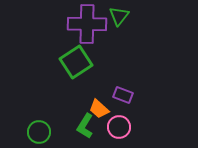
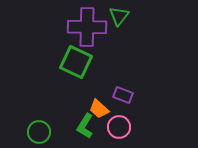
purple cross: moved 3 px down
green square: rotated 32 degrees counterclockwise
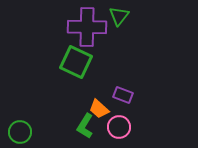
green circle: moved 19 px left
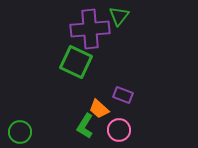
purple cross: moved 3 px right, 2 px down; rotated 6 degrees counterclockwise
pink circle: moved 3 px down
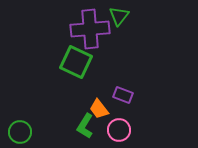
orange trapezoid: rotated 10 degrees clockwise
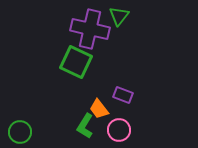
purple cross: rotated 18 degrees clockwise
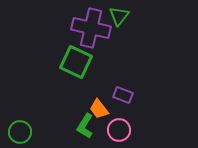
purple cross: moved 1 px right, 1 px up
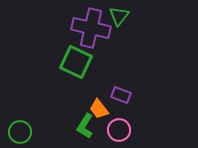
purple rectangle: moved 2 px left
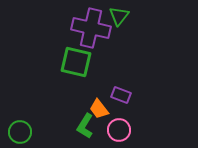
green square: rotated 12 degrees counterclockwise
